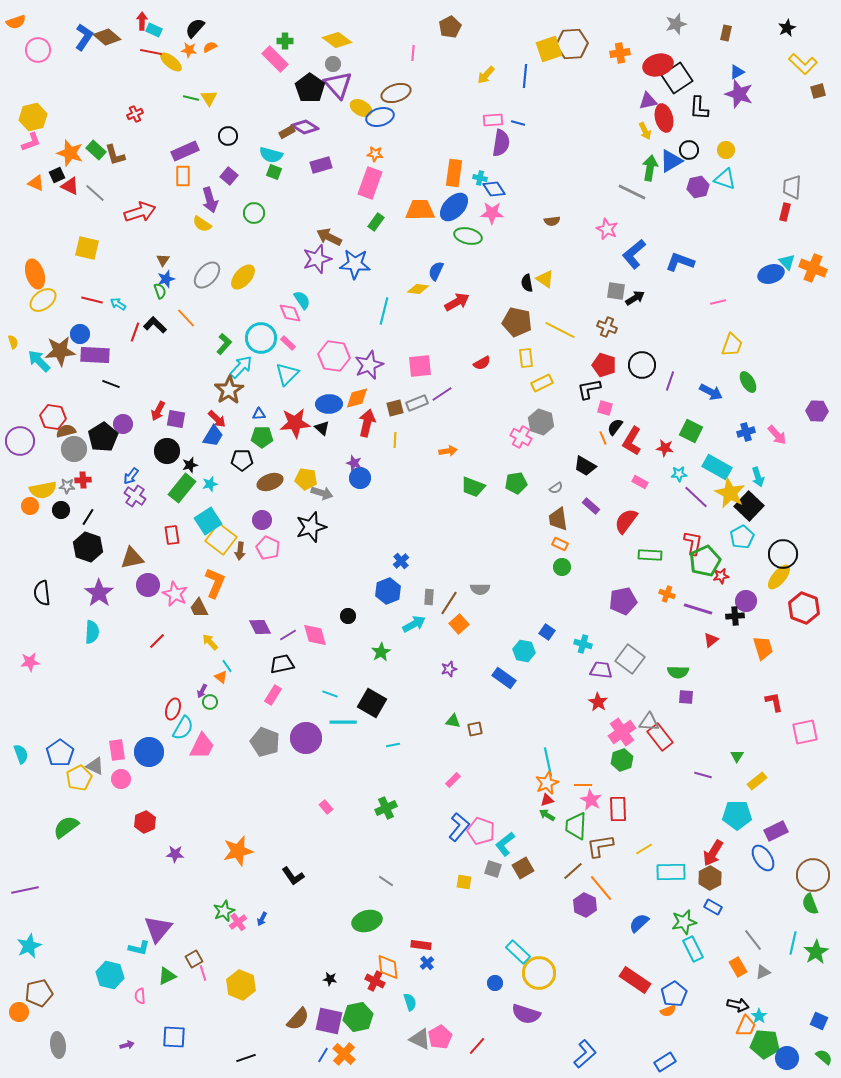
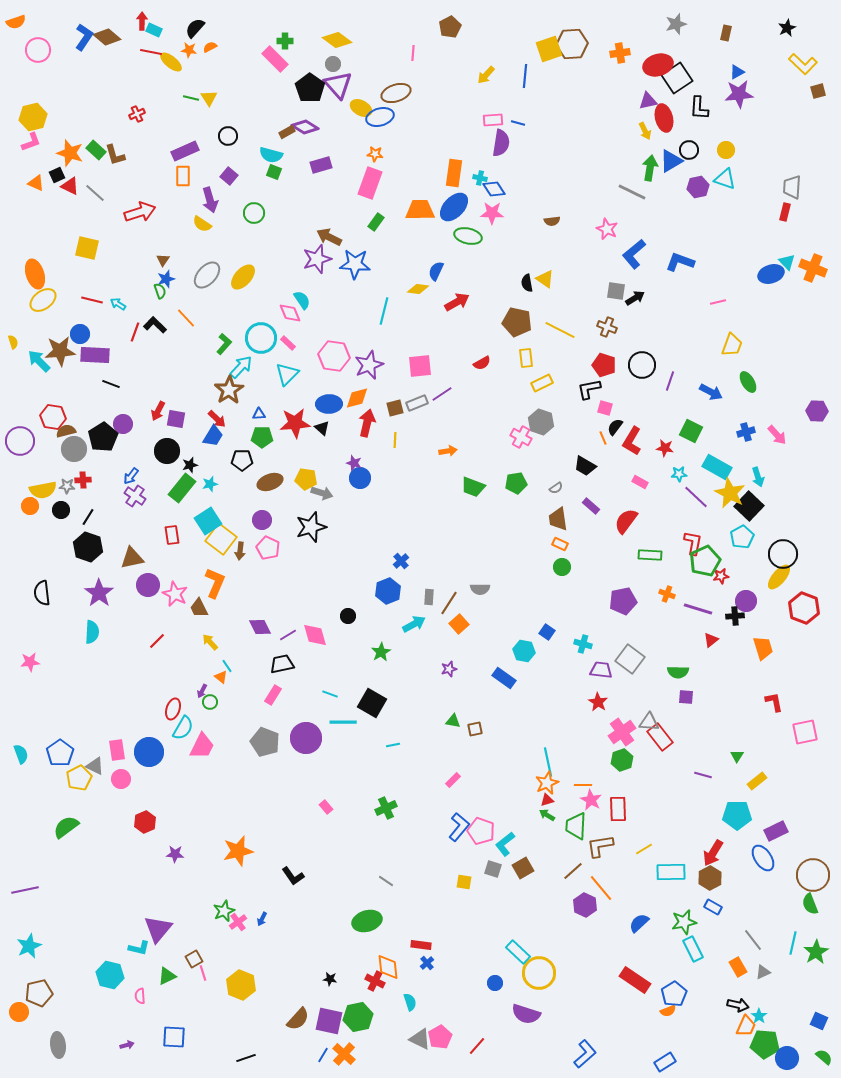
purple star at (739, 94): rotated 24 degrees counterclockwise
red cross at (135, 114): moved 2 px right
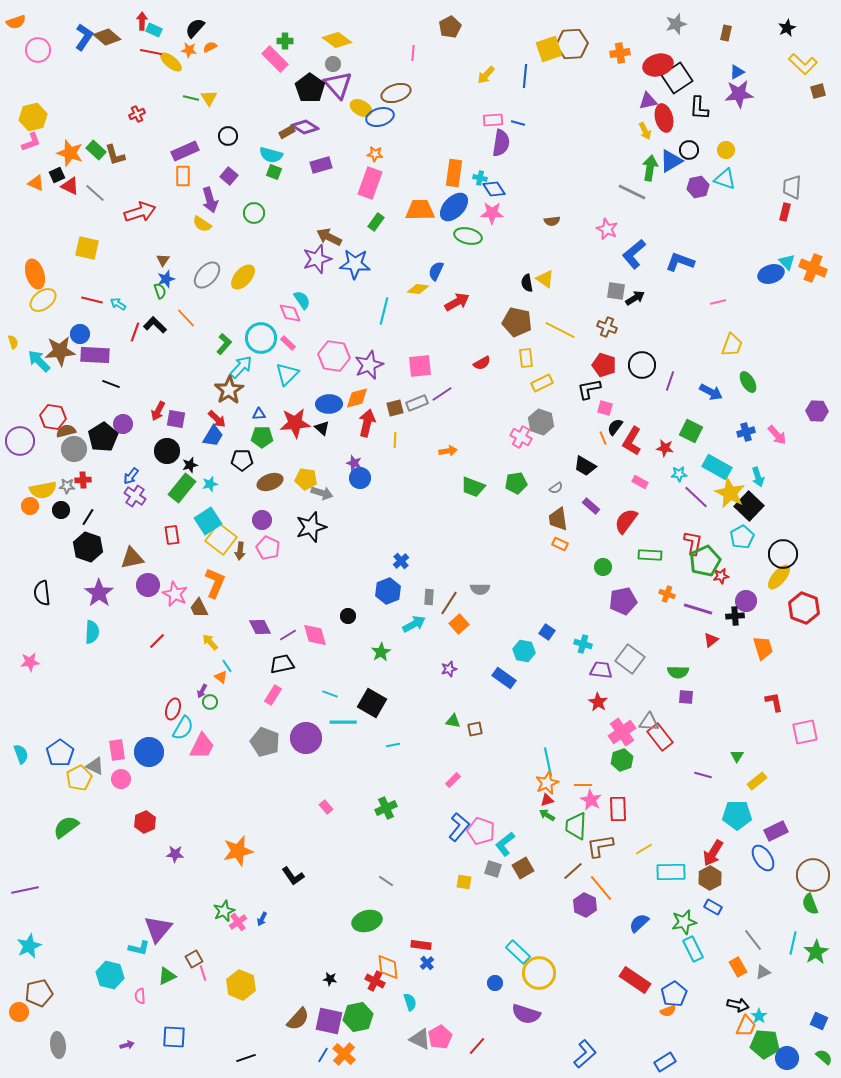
green circle at (562, 567): moved 41 px right
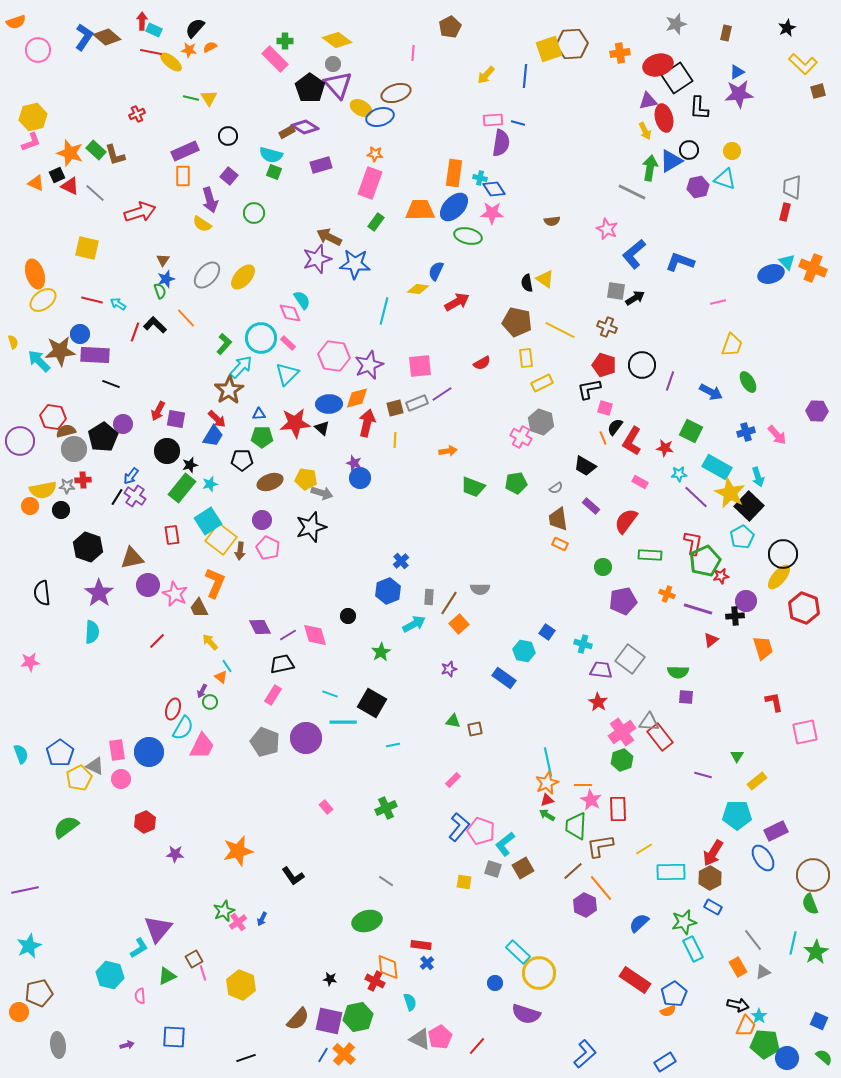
yellow circle at (726, 150): moved 6 px right, 1 px down
black line at (88, 517): moved 29 px right, 20 px up
cyan L-shape at (139, 948): rotated 45 degrees counterclockwise
